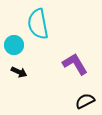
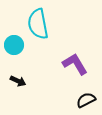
black arrow: moved 1 px left, 9 px down
black semicircle: moved 1 px right, 1 px up
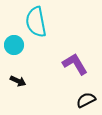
cyan semicircle: moved 2 px left, 2 px up
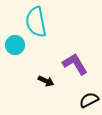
cyan circle: moved 1 px right
black arrow: moved 28 px right
black semicircle: moved 3 px right
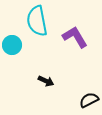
cyan semicircle: moved 1 px right, 1 px up
cyan circle: moved 3 px left
purple L-shape: moved 27 px up
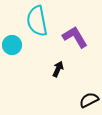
black arrow: moved 12 px right, 12 px up; rotated 91 degrees counterclockwise
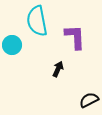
purple L-shape: rotated 28 degrees clockwise
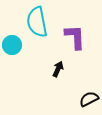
cyan semicircle: moved 1 px down
black semicircle: moved 1 px up
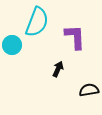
cyan semicircle: rotated 148 degrees counterclockwise
black semicircle: moved 9 px up; rotated 18 degrees clockwise
